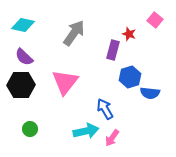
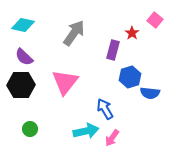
red star: moved 3 px right, 1 px up; rotated 16 degrees clockwise
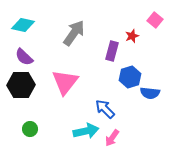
red star: moved 3 px down; rotated 16 degrees clockwise
purple rectangle: moved 1 px left, 1 px down
blue arrow: rotated 15 degrees counterclockwise
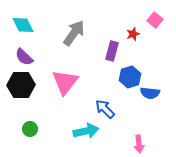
cyan diamond: rotated 50 degrees clockwise
red star: moved 1 px right, 2 px up
pink arrow: moved 27 px right, 6 px down; rotated 42 degrees counterclockwise
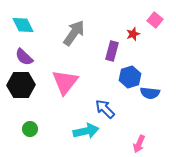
pink arrow: rotated 30 degrees clockwise
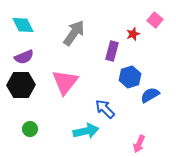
purple semicircle: rotated 66 degrees counterclockwise
blue semicircle: moved 2 px down; rotated 144 degrees clockwise
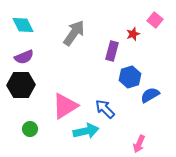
pink triangle: moved 24 px down; rotated 20 degrees clockwise
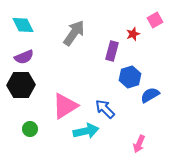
pink square: rotated 21 degrees clockwise
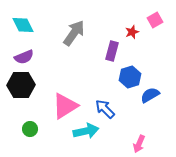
red star: moved 1 px left, 2 px up
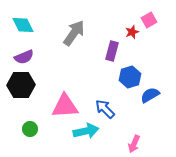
pink square: moved 6 px left
pink triangle: rotated 28 degrees clockwise
pink arrow: moved 5 px left
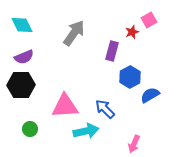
cyan diamond: moved 1 px left
blue hexagon: rotated 10 degrees counterclockwise
